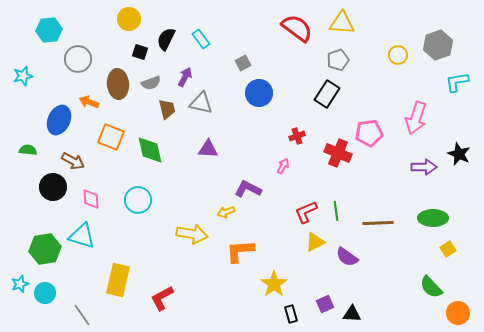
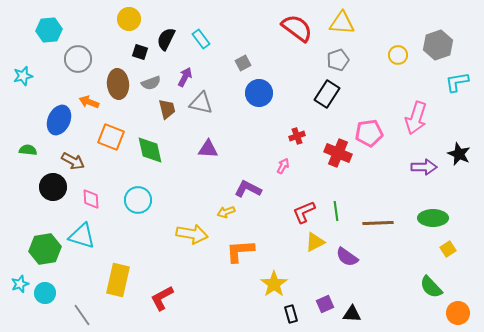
red L-shape at (306, 212): moved 2 px left
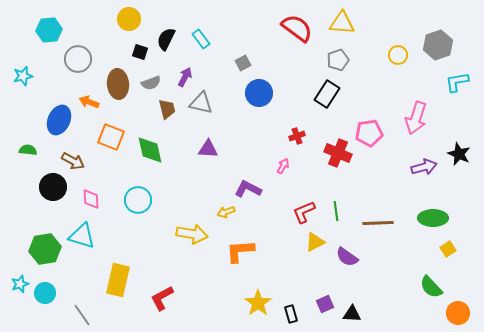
purple arrow at (424, 167): rotated 15 degrees counterclockwise
yellow star at (274, 284): moved 16 px left, 19 px down
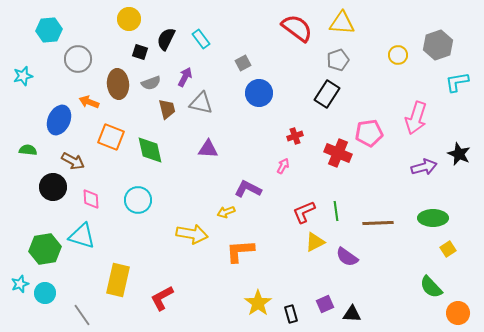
red cross at (297, 136): moved 2 px left
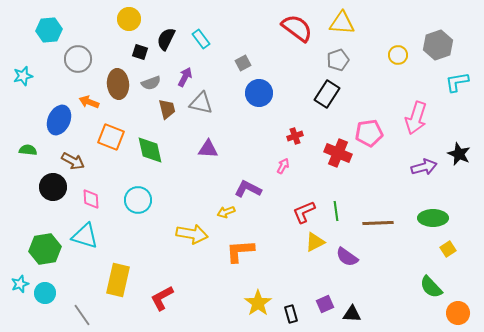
cyan triangle at (82, 236): moved 3 px right
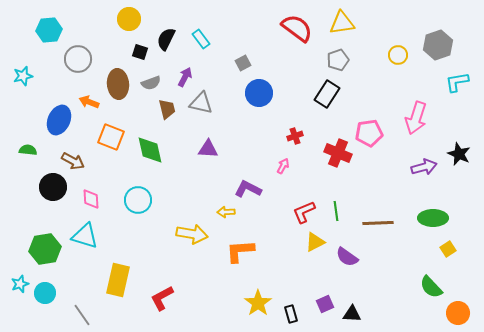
yellow triangle at (342, 23): rotated 12 degrees counterclockwise
yellow arrow at (226, 212): rotated 18 degrees clockwise
